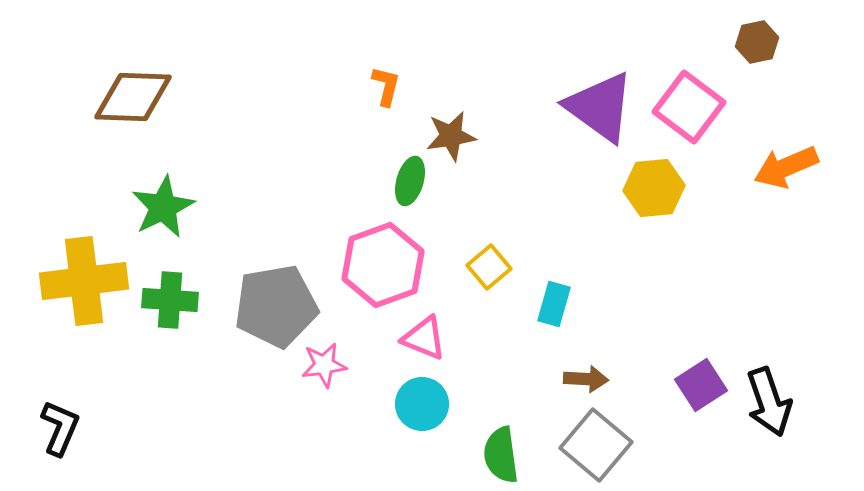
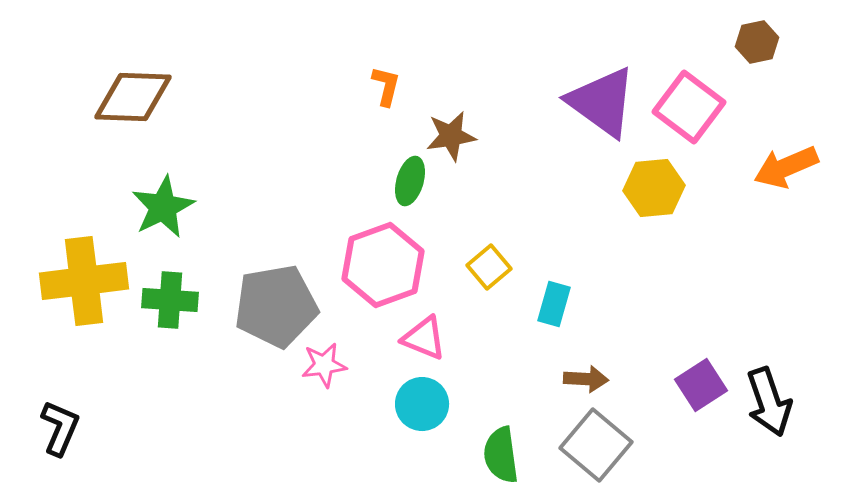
purple triangle: moved 2 px right, 5 px up
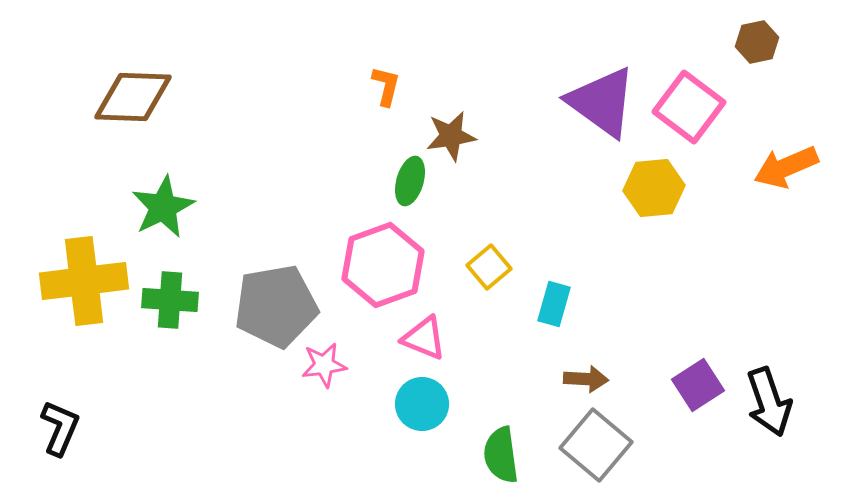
purple square: moved 3 px left
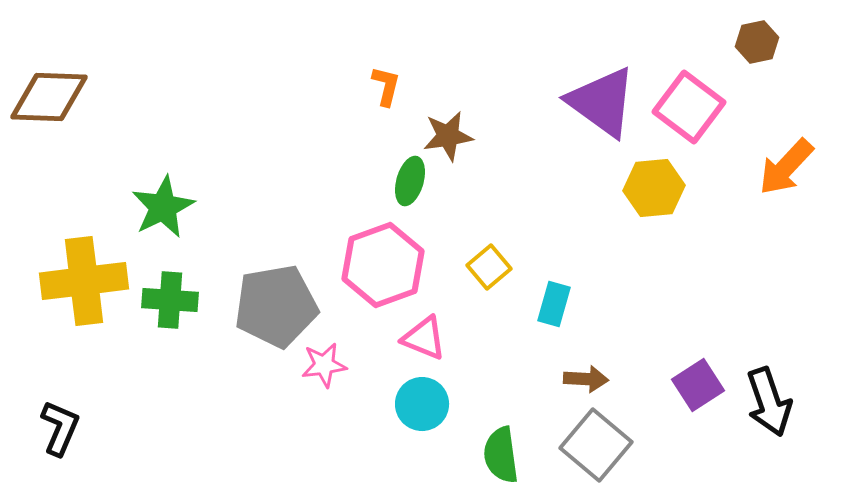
brown diamond: moved 84 px left
brown star: moved 3 px left
orange arrow: rotated 24 degrees counterclockwise
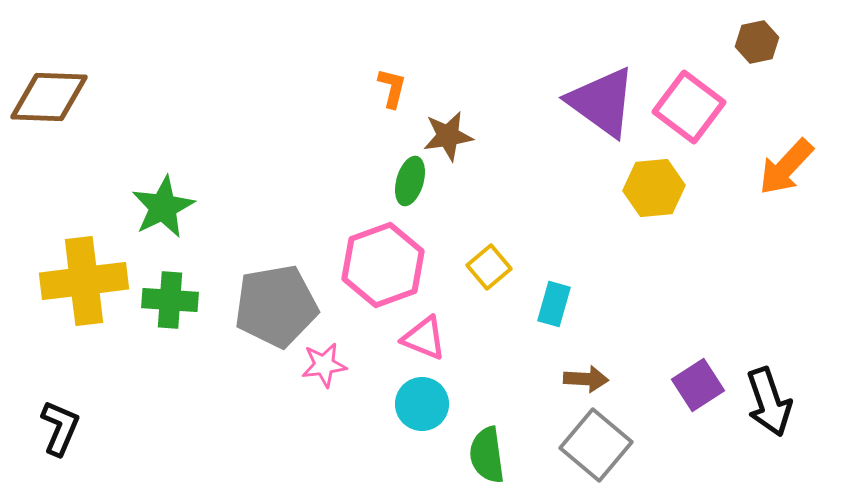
orange L-shape: moved 6 px right, 2 px down
green semicircle: moved 14 px left
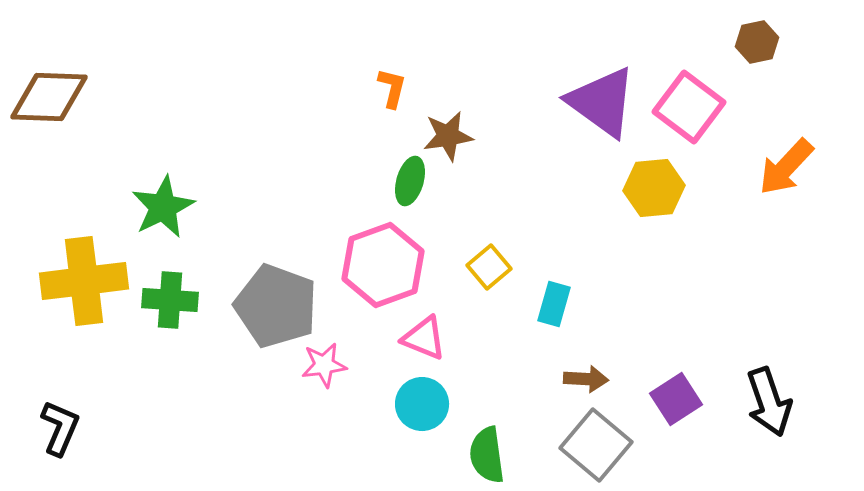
gray pentagon: rotated 30 degrees clockwise
purple square: moved 22 px left, 14 px down
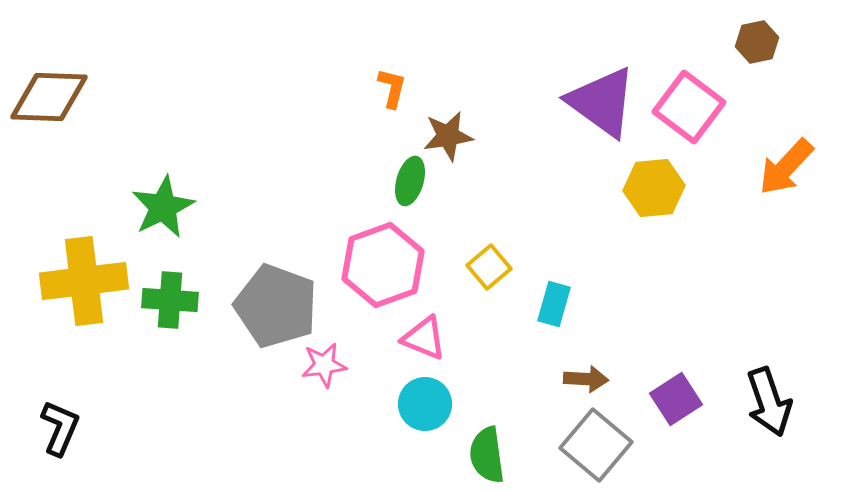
cyan circle: moved 3 px right
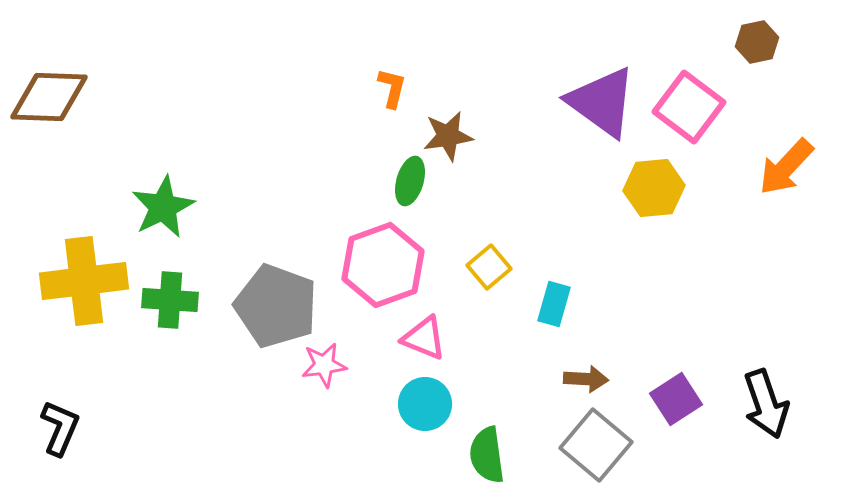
black arrow: moved 3 px left, 2 px down
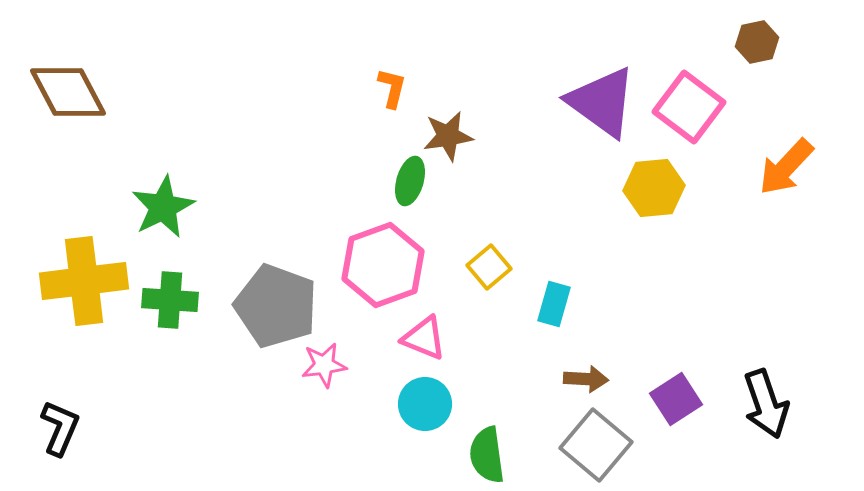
brown diamond: moved 19 px right, 5 px up; rotated 60 degrees clockwise
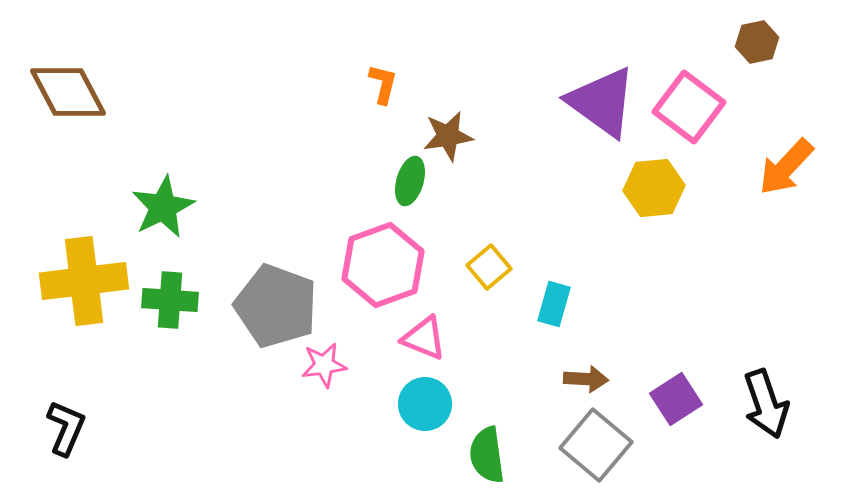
orange L-shape: moved 9 px left, 4 px up
black L-shape: moved 6 px right
